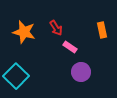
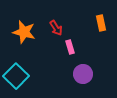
orange rectangle: moved 1 px left, 7 px up
pink rectangle: rotated 40 degrees clockwise
purple circle: moved 2 px right, 2 px down
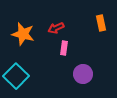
red arrow: rotated 98 degrees clockwise
orange star: moved 1 px left, 2 px down
pink rectangle: moved 6 px left, 1 px down; rotated 24 degrees clockwise
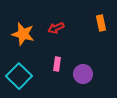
pink rectangle: moved 7 px left, 16 px down
cyan square: moved 3 px right
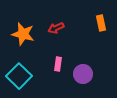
pink rectangle: moved 1 px right
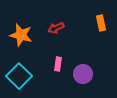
orange star: moved 2 px left, 1 px down
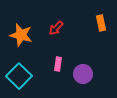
red arrow: rotated 21 degrees counterclockwise
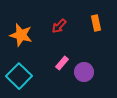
orange rectangle: moved 5 px left
red arrow: moved 3 px right, 2 px up
pink rectangle: moved 4 px right, 1 px up; rotated 32 degrees clockwise
purple circle: moved 1 px right, 2 px up
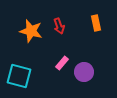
red arrow: rotated 63 degrees counterclockwise
orange star: moved 10 px right, 4 px up
cyan square: rotated 30 degrees counterclockwise
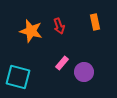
orange rectangle: moved 1 px left, 1 px up
cyan square: moved 1 px left, 1 px down
